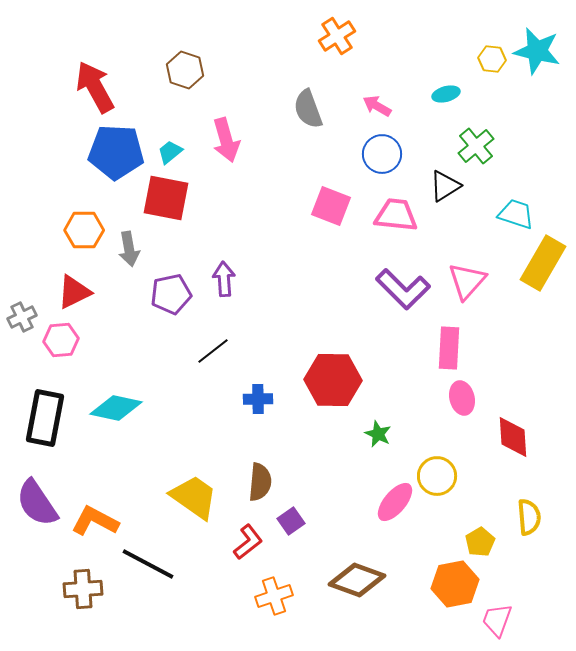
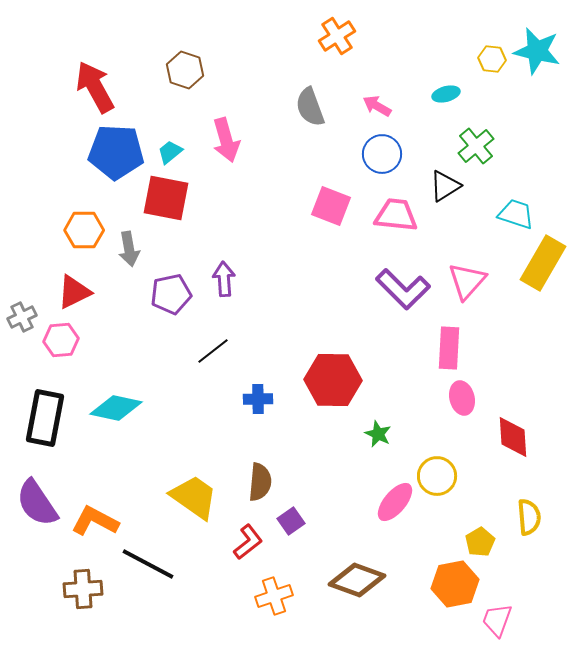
gray semicircle at (308, 109): moved 2 px right, 2 px up
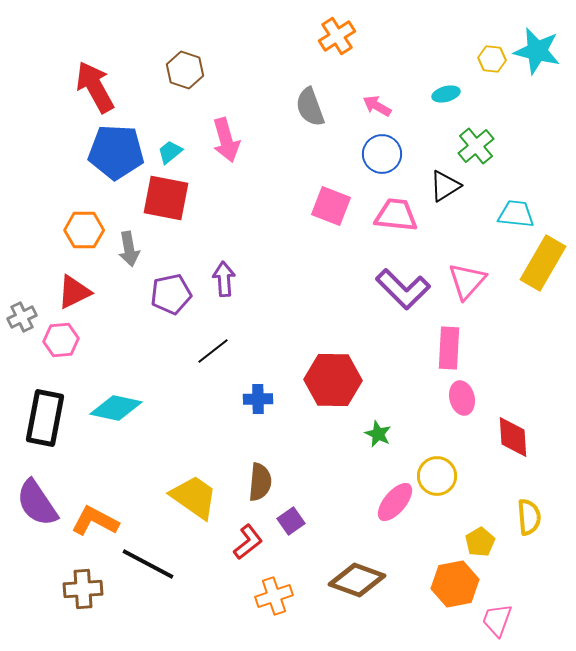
cyan trapezoid at (516, 214): rotated 12 degrees counterclockwise
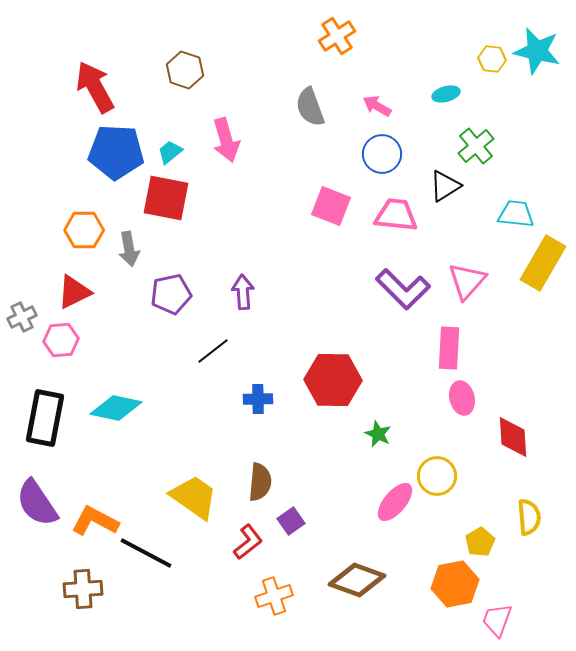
purple arrow at (224, 279): moved 19 px right, 13 px down
black line at (148, 564): moved 2 px left, 11 px up
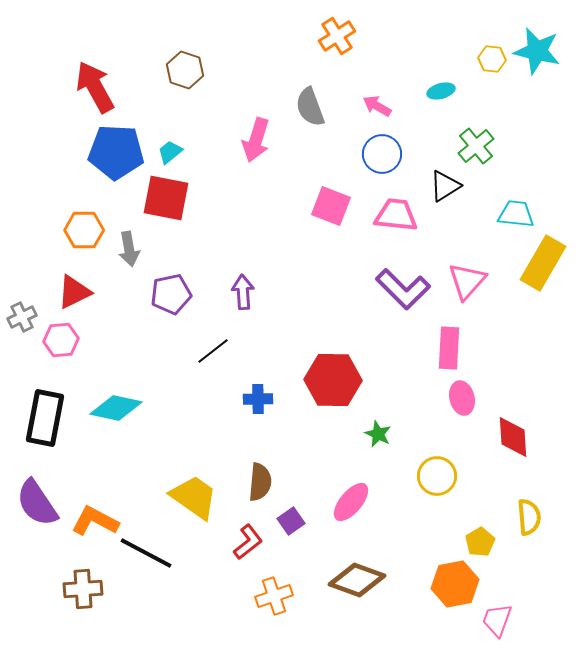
cyan ellipse at (446, 94): moved 5 px left, 3 px up
pink arrow at (226, 140): moved 30 px right; rotated 33 degrees clockwise
pink ellipse at (395, 502): moved 44 px left
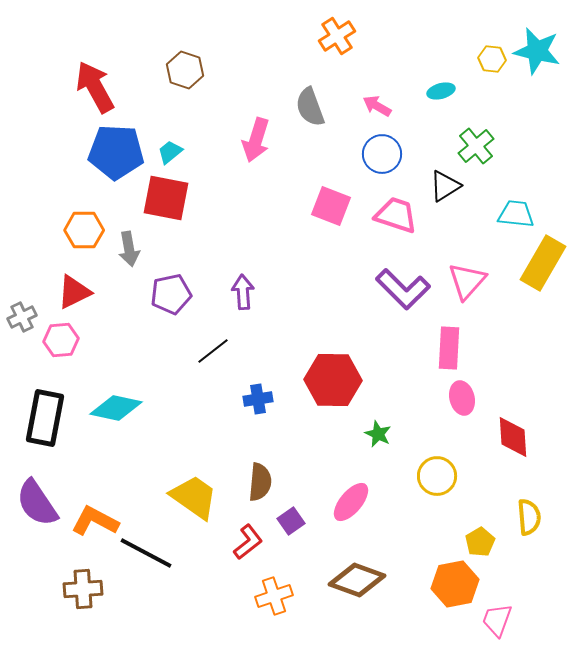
pink trapezoid at (396, 215): rotated 12 degrees clockwise
blue cross at (258, 399): rotated 8 degrees counterclockwise
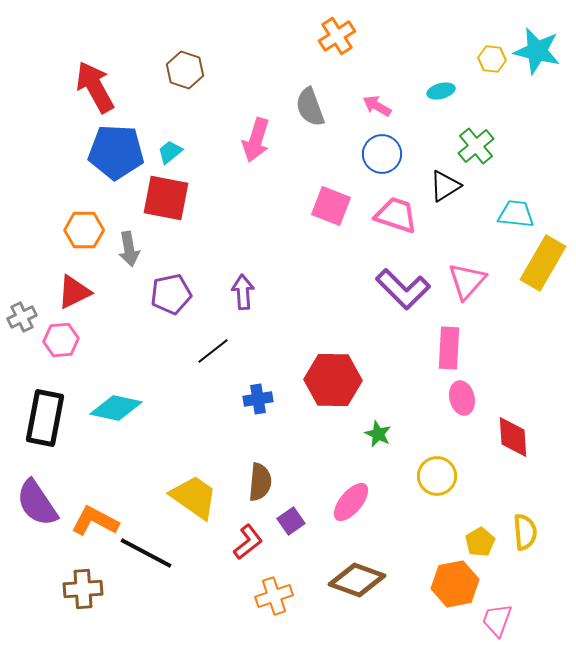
yellow semicircle at (529, 517): moved 4 px left, 15 px down
